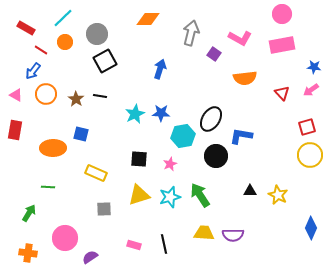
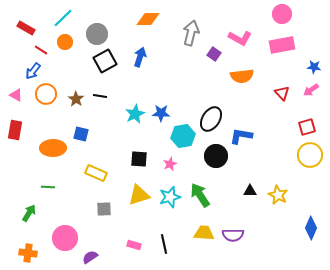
blue arrow at (160, 69): moved 20 px left, 12 px up
orange semicircle at (245, 78): moved 3 px left, 2 px up
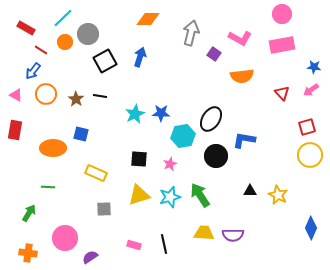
gray circle at (97, 34): moved 9 px left
blue L-shape at (241, 136): moved 3 px right, 4 px down
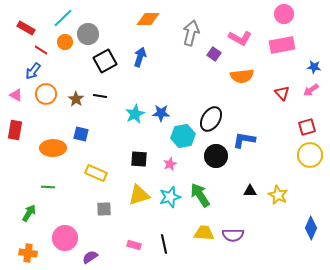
pink circle at (282, 14): moved 2 px right
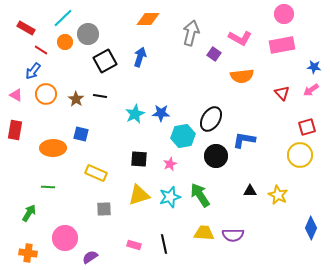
yellow circle at (310, 155): moved 10 px left
